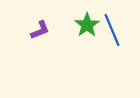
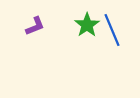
purple L-shape: moved 5 px left, 4 px up
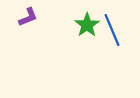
purple L-shape: moved 7 px left, 9 px up
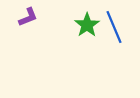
blue line: moved 2 px right, 3 px up
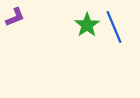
purple L-shape: moved 13 px left
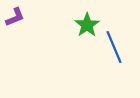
blue line: moved 20 px down
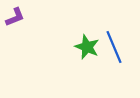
green star: moved 22 px down; rotated 15 degrees counterclockwise
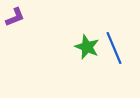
blue line: moved 1 px down
